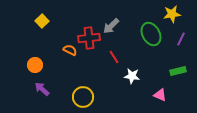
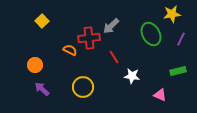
yellow circle: moved 10 px up
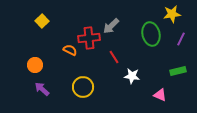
green ellipse: rotated 15 degrees clockwise
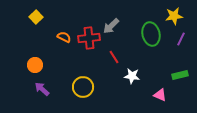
yellow star: moved 2 px right, 2 px down
yellow square: moved 6 px left, 4 px up
orange semicircle: moved 6 px left, 13 px up
green rectangle: moved 2 px right, 4 px down
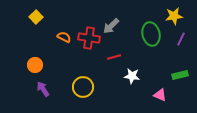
red cross: rotated 15 degrees clockwise
red line: rotated 72 degrees counterclockwise
purple arrow: moved 1 px right; rotated 14 degrees clockwise
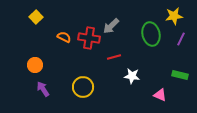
green rectangle: rotated 28 degrees clockwise
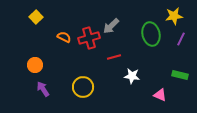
red cross: rotated 25 degrees counterclockwise
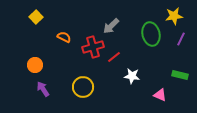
red cross: moved 4 px right, 9 px down
red line: rotated 24 degrees counterclockwise
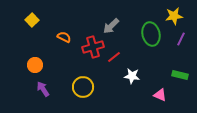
yellow square: moved 4 px left, 3 px down
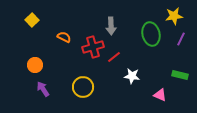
gray arrow: rotated 48 degrees counterclockwise
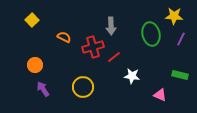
yellow star: rotated 12 degrees clockwise
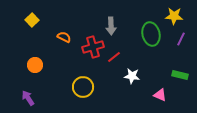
purple arrow: moved 15 px left, 9 px down
